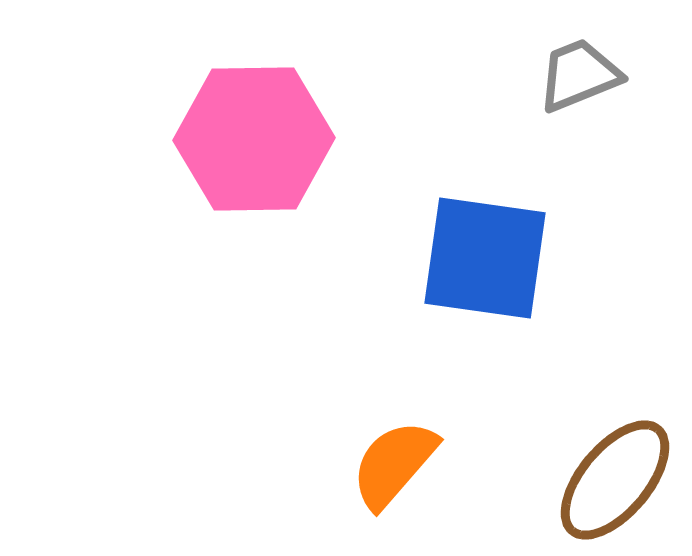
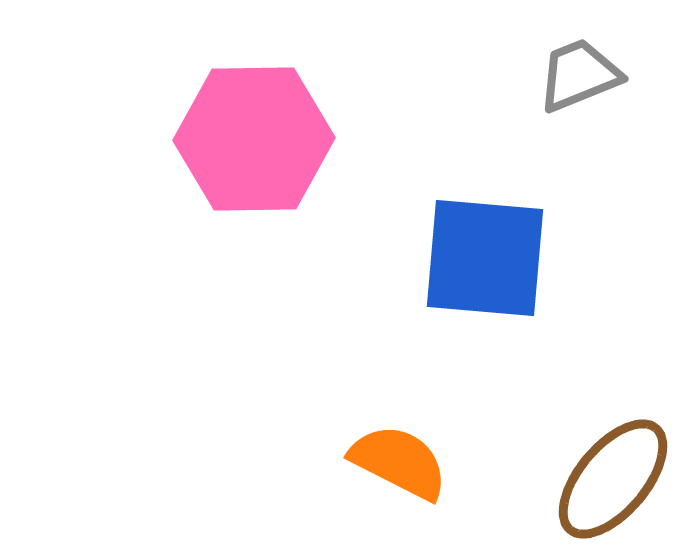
blue square: rotated 3 degrees counterclockwise
orange semicircle: moved 5 px right, 2 px up; rotated 76 degrees clockwise
brown ellipse: moved 2 px left, 1 px up
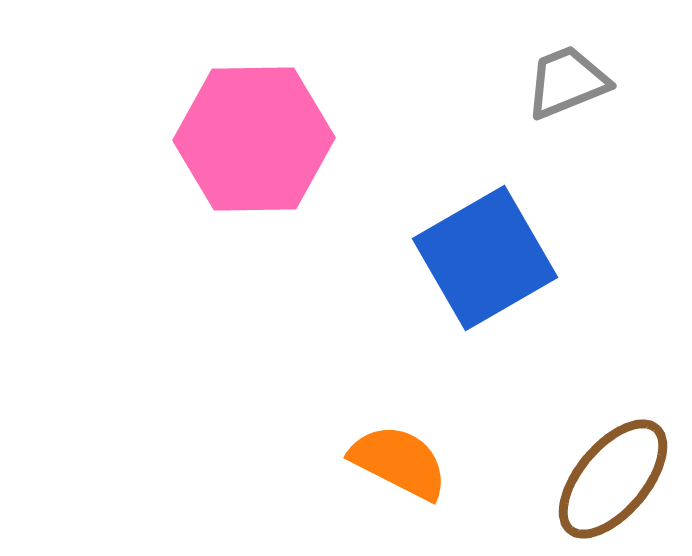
gray trapezoid: moved 12 px left, 7 px down
blue square: rotated 35 degrees counterclockwise
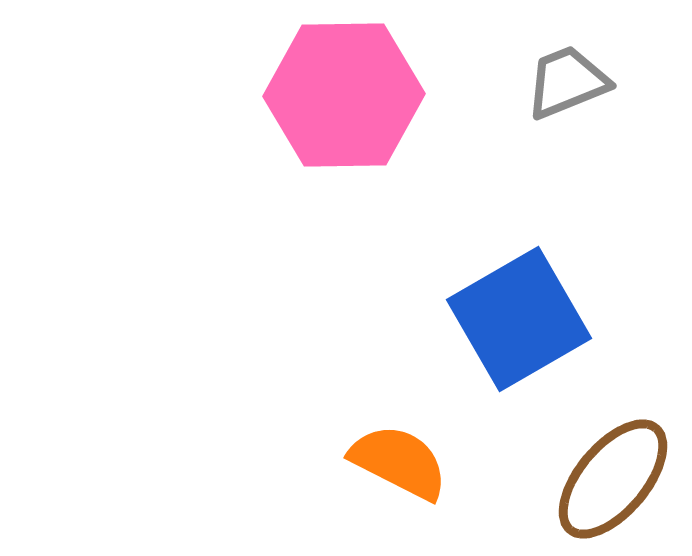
pink hexagon: moved 90 px right, 44 px up
blue square: moved 34 px right, 61 px down
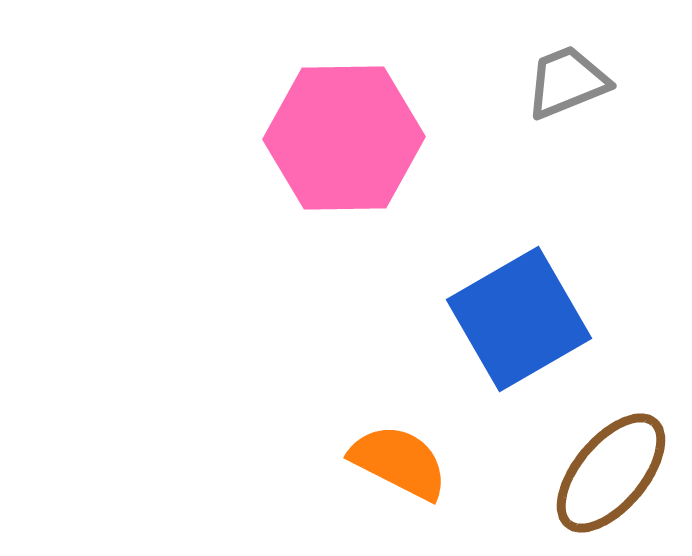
pink hexagon: moved 43 px down
brown ellipse: moved 2 px left, 6 px up
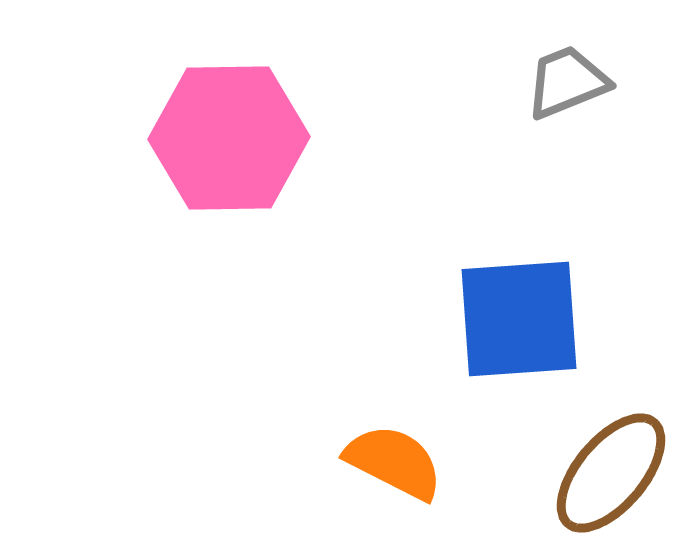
pink hexagon: moved 115 px left
blue square: rotated 26 degrees clockwise
orange semicircle: moved 5 px left
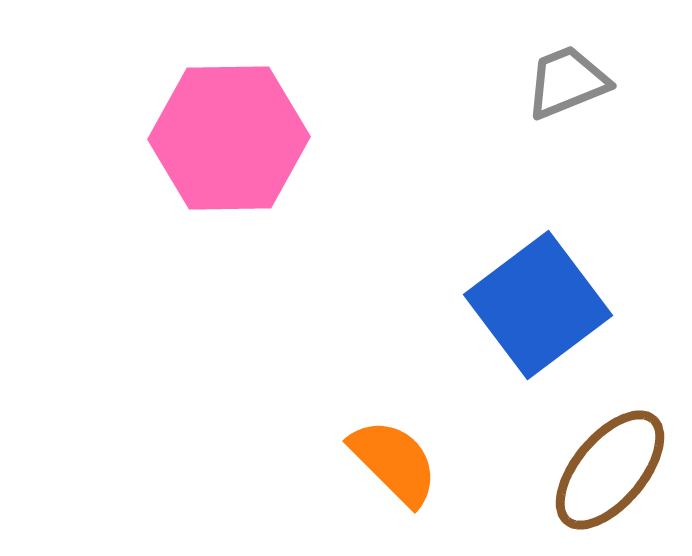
blue square: moved 19 px right, 14 px up; rotated 33 degrees counterclockwise
orange semicircle: rotated 18 degrees clockwise
brown ellipse: moved 1 px left, 3 px up
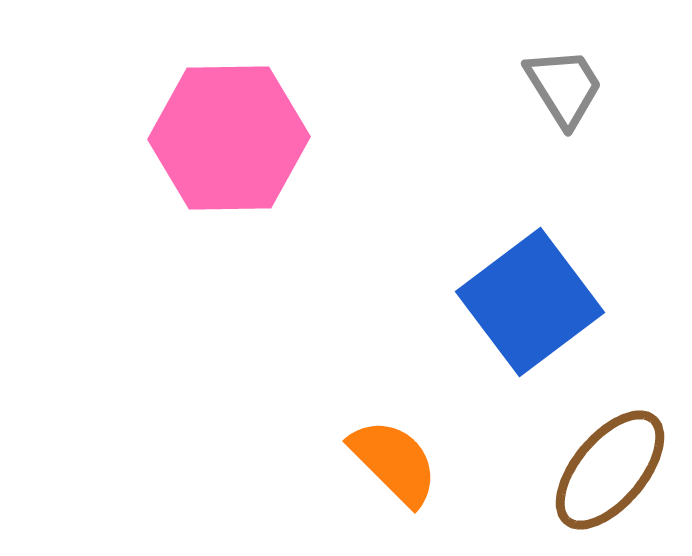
gray trapezoid: moved 3 px left, 5 px down; rotated 80 degrees clockwise
blue square: moved 8 px left, 3 px up
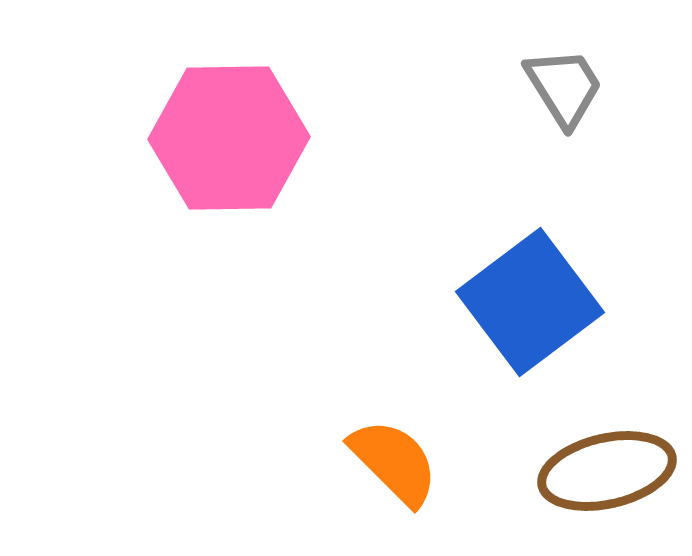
brown ellipse: moved 3 px left, 1 px down; rotated 37 degrees clockwise
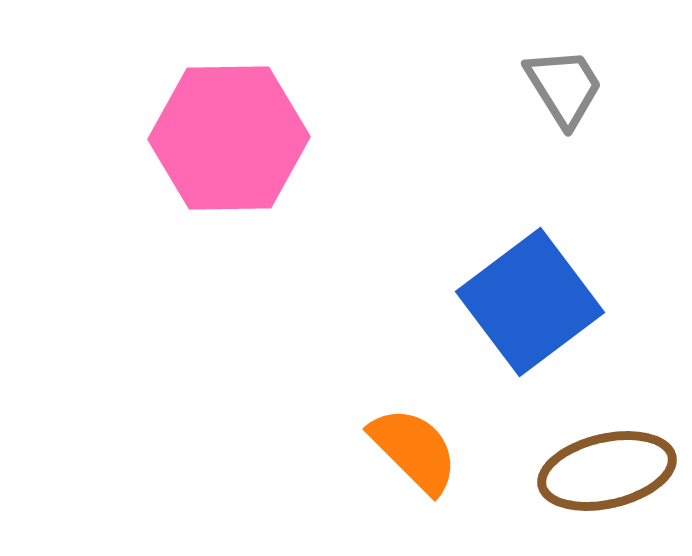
orange semicircle: moved 20 px right, 12 px up
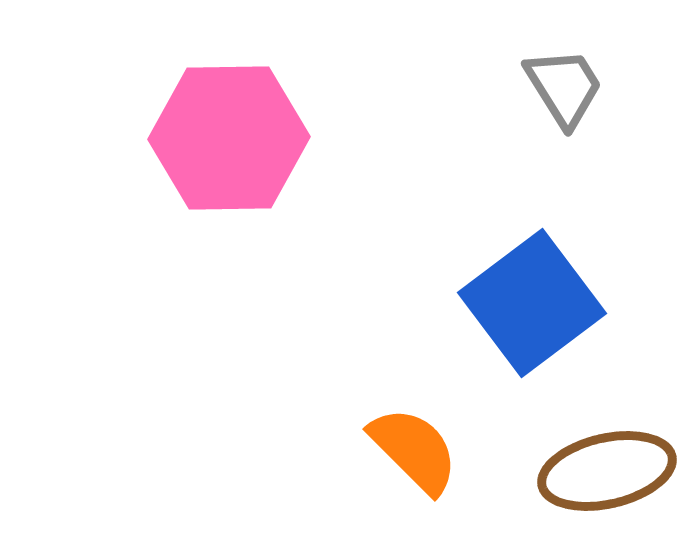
blue square: moved 2 px right, 1 px down
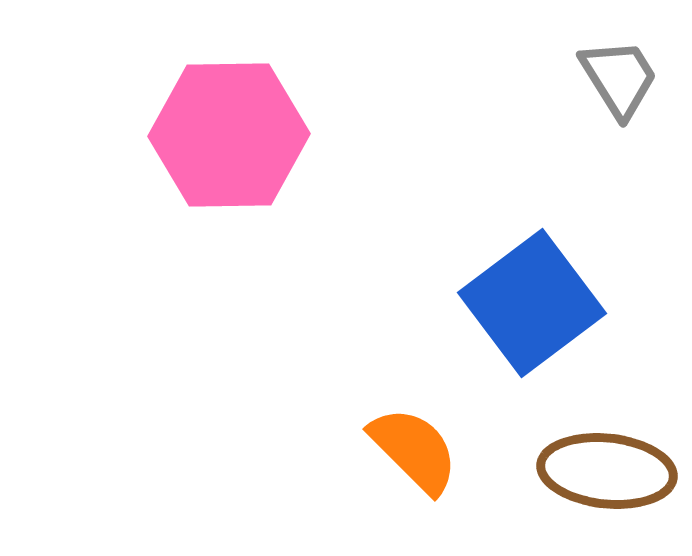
gray trapezoid: moved 55 px right, 9 px up
pink hexagon: moved 3 px up
brown ellipse: rotated 19 degrees clockwise
